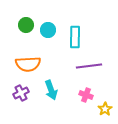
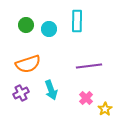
cyan circle: moved 1 px right, 1 px up
cyan rectangle: moved 2 px right, 16 px up
orange semicircle: rotated 15 degrees counterclockwise
pink cross: moved 3 px down; rotated 24 degrees clockwise
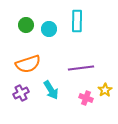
purple line: moved 8 px left, 2 px down
cyan arrow: rotated 12 degrees counterclockwise
pink cross: rotated 24 degrees counterclockwise
yellow star: moved 19 px up
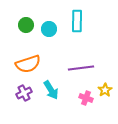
purple cross: moved 3 px right
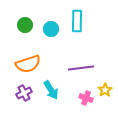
green circle: moved 1 px left
cyan circle: moved 2 px right
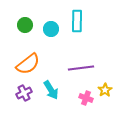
orange semicircle: rotated 20 degrees counterclockwise
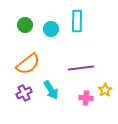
pink cross: rotated 16 degrees counterclockwise
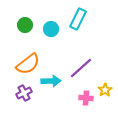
cyan rectangle: moved 1 px right, 2 px up; rotated 25 degrees clockwise
purple line: rotated 35 degrees counterclockwise
cyan arrow: moved 9 px up; rotated 60 degrees counterclockwise
